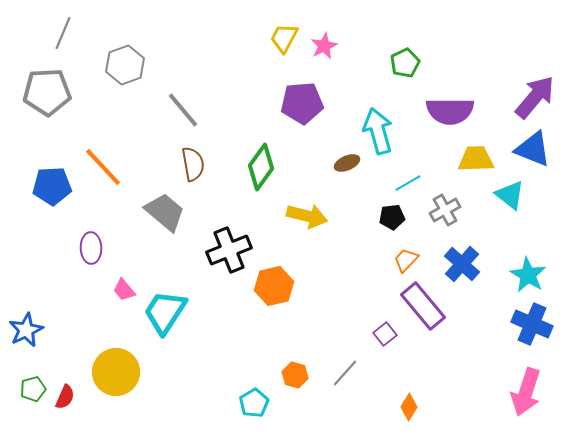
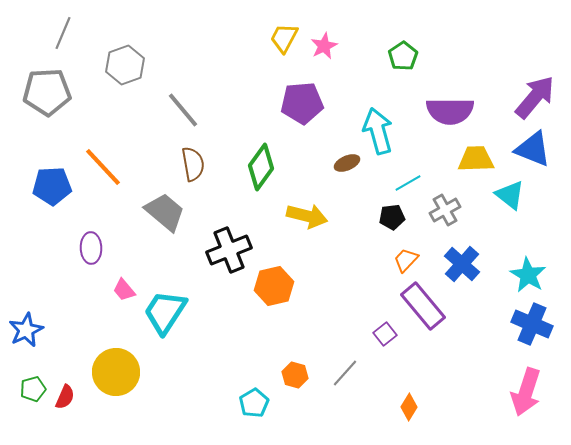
green pentagon at (405, 63): moved 2 px left, 7 px up; rotated 8 degrees counterclockwise
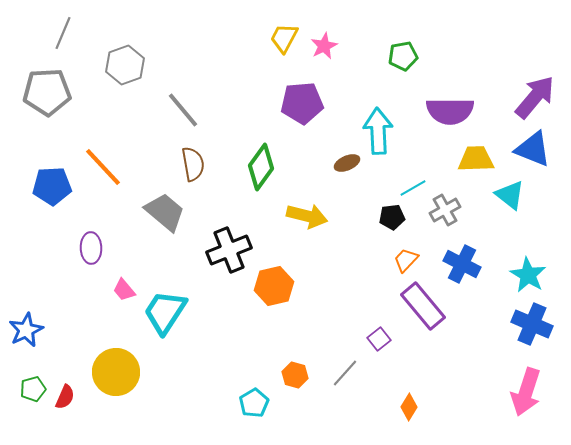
green pentagon at (403, 56): rotated 24 degrees clockwise
cyan arrow at (378, 131): rotated 12 degrees clockwise
cyan line at (408, 183): moved 5 px right, 5 px down
blue cross at (462, 264): rotated 15 degrees counterclockwise
purple square at (385, 334): moved 6 px left, 5 px down
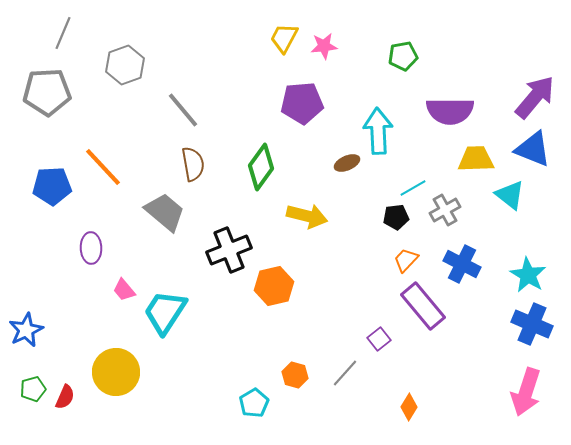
pink star at (324, 46): rotated 20 degrees clockwise
black pentagon at (392, 217): moved 4 px right
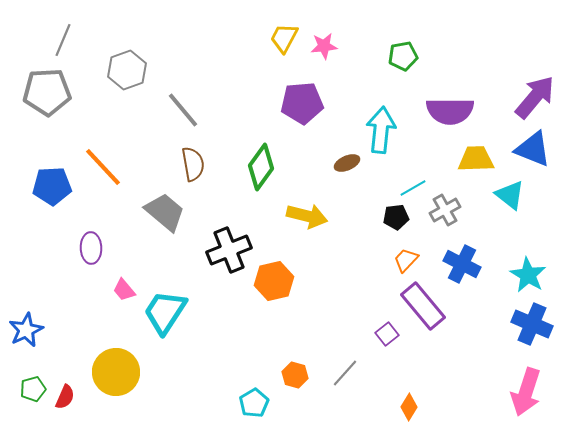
gray line at (63, 33): moved 7 px down
gray hexagon at (125, 65): moved 2 px right, 5 px down
cyan arrow at (378, 131): moved 3 px right, 1 px up; rotated 9 degrees clockwise
orange hexagon at (274, 286): moved 5 px up
purple square at (379, 339): moved 8 px right, 5 px up
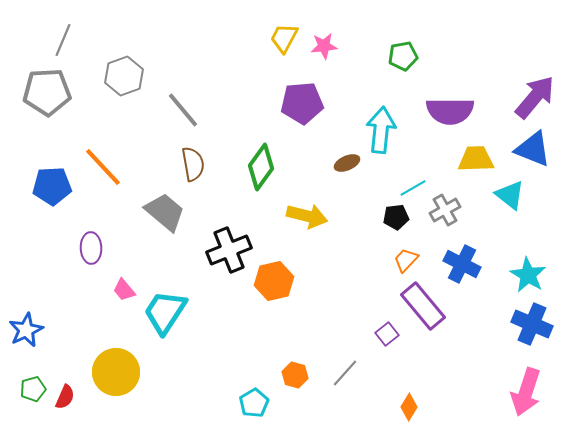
gray hexagon at (127, 70): moved 3 px left, 6 px down
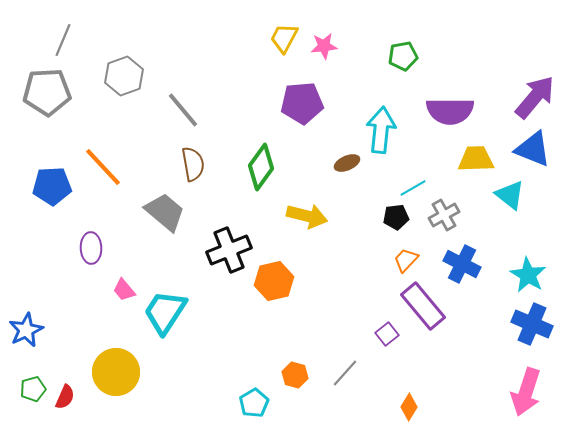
gray cross at (445, 210): moved 1 px left, 5 px down
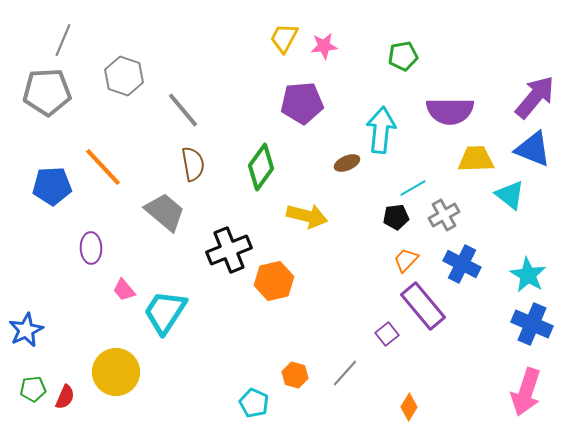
gray hexagon at (124, 76): rotated 21 degrees counterclockwise
green pentagon at (33, 389): rotated 10 degrees clockwise
cyan pentagon at (254, 403): rotated 16 degrees counterclockwise
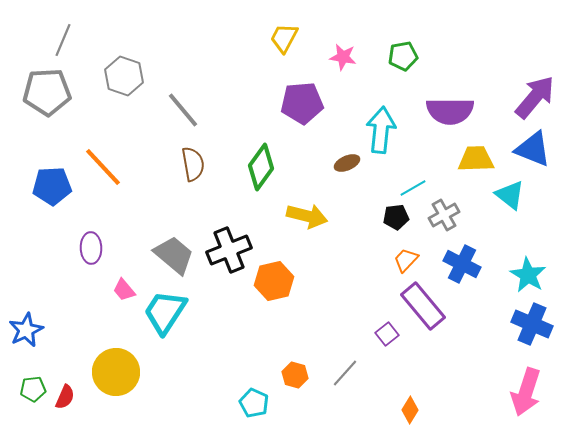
pink star at (324, 46): moved 19 px right, 11 px down; rotated 16 degrees clockwise
gray trapezoid at (165, 212): moved 9 px right, 43 px down
orange diamond at (409, 407): moved 1 px right, 3 px down
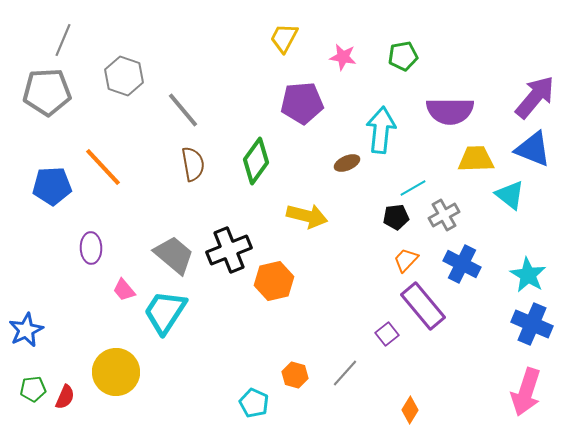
green diamond at (261, 167): moved 5 px left, 6 px up
